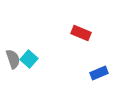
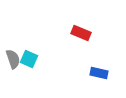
cyan square: rotated 18 degrees counterclockwise
blue rectangle: rotated 36 degrees clockwise
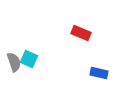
gray semicircle: moved 1 px right, 3 px down
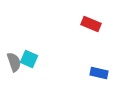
red rectangle: moved 10 px right, 9 px up
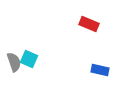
red rectangle: moved 2 px left
blue rectangle: moved 1 px right, 3 px up
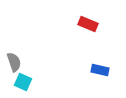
red rectangle: moved 1 px left
cyan square: moved 6 px left, 23 px down
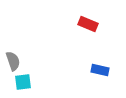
gray semicircle: moved 1 px left, 1 px up
cyan square: rotated 30 degrees counterclockwise
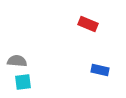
gray semicircle: moved 4 px right; rotated 66 degrees counterclockwise
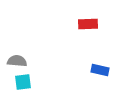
red rectangle: rotated 24 degrees counterclockwise
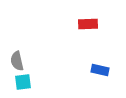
gray semicircle: rotated 108 degrees counterclockwise
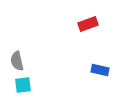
red rectangle: rotated 18 degrees counterclockwise
cyan square: moved 3 px down
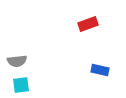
gray semicircle: rotated 84 degrees counterclockwise
cyan square: moved 2 px left
